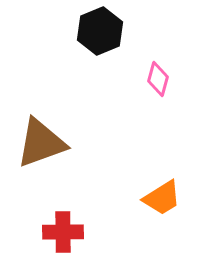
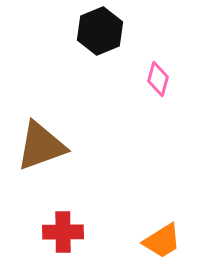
brown triangle: moved 3 px down
orange trapezoid: moved 43 px down
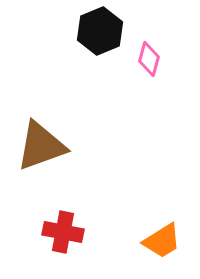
pink diamond: moved 9 px left, 20 px up
red cross: rotated 12 degrees clockwise
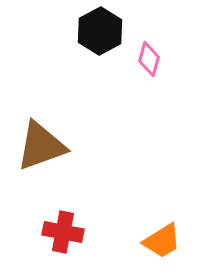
black hexagon: rotated 6 degrees counterclockwise
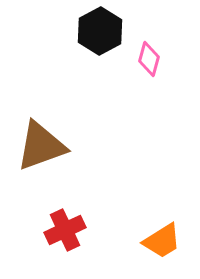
red cross: moved 2 px right, 2 px up; rotated 36 degrees counterclockwise
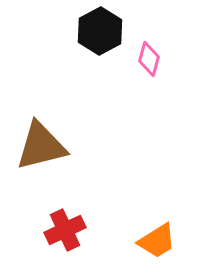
brown triangle: rotated 6 degrees clockwise
orange trapezoid: moved 5 px left
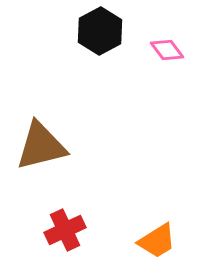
pink diamond: moved 18 px right, 9 px up; rotated 52 degrees counterclockwise
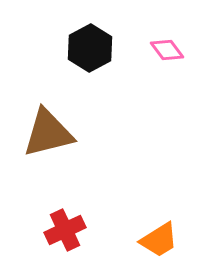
black hexagon: moved 10 px left, 17 px down
brown triangle: moved 7 px right, 13 px up
orange trapezoid: moved 2 px right, 1 px up
